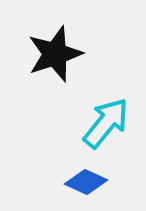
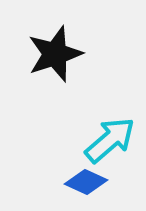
cyan arrow: moved 4 px right, 17 px down; rotated 10 degrees clockwise
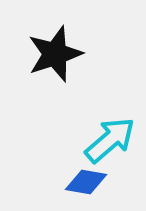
blue diamond: rotated 15 degrees counterclockwise
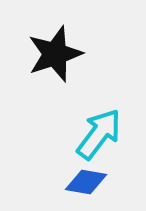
cyan arrow: moved 11 px left, 6 px up; rotated 12 degrees counterclockwise
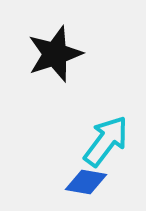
cyan arrow: moved 7 px right, 7 px down
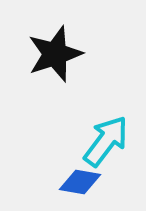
blue diamond: moved 6 px left
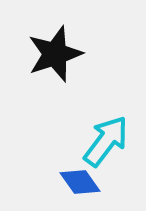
blue diamond: rotated 45 degrees clockwise
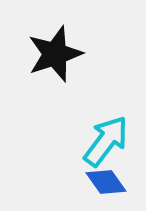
blue diamond: moved 26 px right
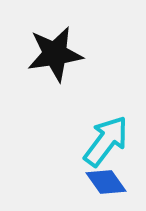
black star: rotated 10 degrees clockwise
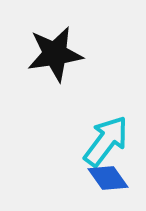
blue diamond: moved 2 px right, 4 px up
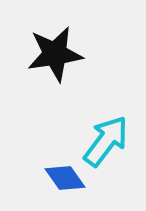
blue diamond: moved 43 px left
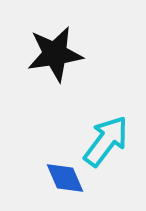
blue diamond: rotated 12 degrees clockwise
